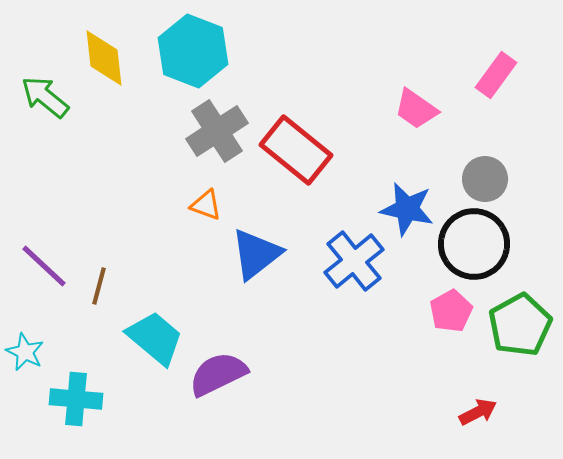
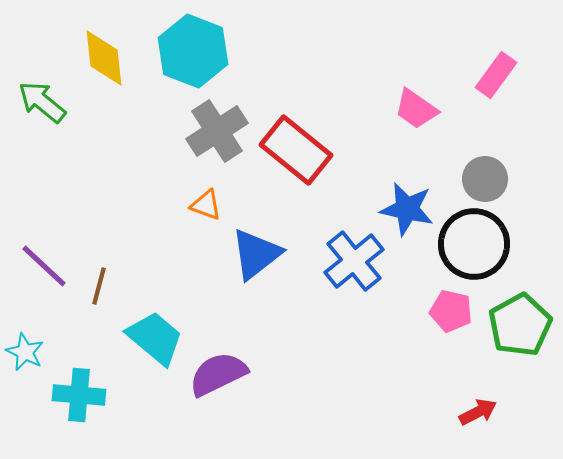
green arrow: moved 3 px left, 5 px down
pink pentagon: rotated 30 degrees counterclockwise
cyan cross: moved 3 px right, 4 px up
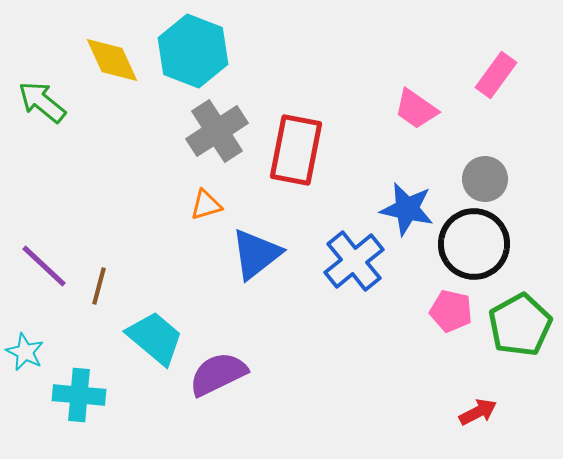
yellow diamond: moved 8 px right, 2 px down; rotated 18 degrees counterclockwise
red rectangle: rotated 62 degrees clockwise
orange triangle: rotated 36 degrees counterclockwise
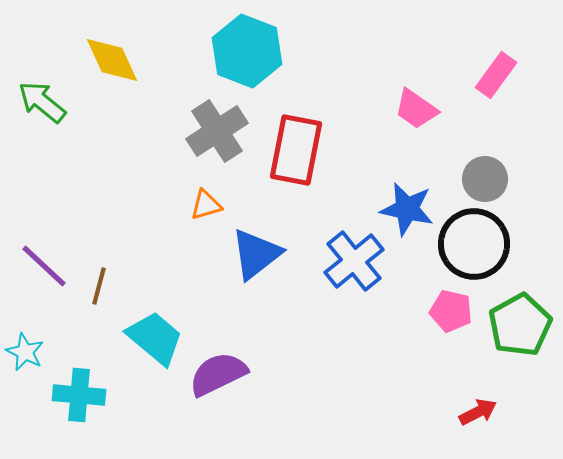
cyan hexagon: moved 54 px right
